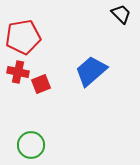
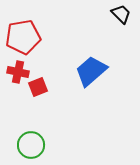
red square: moved 3 px left, 3 px down
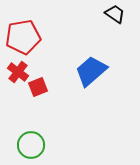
black trapezoid: moved 6 px left; rotated 10 degrees counterclockwise
red cross: rotated 25 degrees clockwise
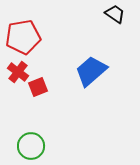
green circle: moved 1 px down
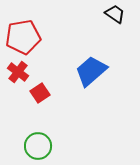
red square: moved 2 px right, 6 px down; rotated 12 degrees counterclockwise
green circle: moved 7 px right
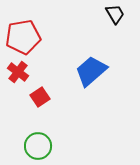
black trapezoid: rotated 25 degrees clockwise
red square: moved 4 px down
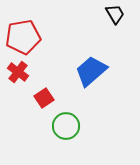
red square: moved 4 px right, 1 px down
green circle: moved 28 px right, 20 px up
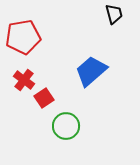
black trapezoid: moved 1 px left; rotated 15 degrees clockwise
red cross: moved 6 px right, 8 px down
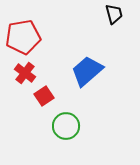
blue trapezoid: moved 4 px left
red cross: moved 1 px right, 7 px up
red square: moved 2 px up
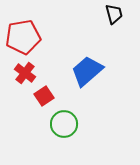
green circle: moved 2 px left, 2 px up
